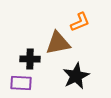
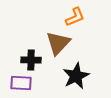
orange L-shape: moved 5 px left, 5 px up
brown triangle: rotated 36 degrees counterclockwise
black cross: moved 1 px right, 1 px down
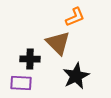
brown triangle: rotated 28 degrees counterclockwise
black cross: moved 1 px left, 1 px up
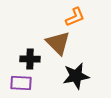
black star: rotated 16 degrees clockwise
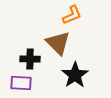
orange L-shape: moved 3 px left, 2 px up
black star: moved 1 px left, 1 px up; rotated 24 degrees counterclockwise
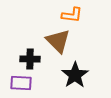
orange L-shape: rotated 30 degrees clockwise
brown triangle: moved 2 px up
